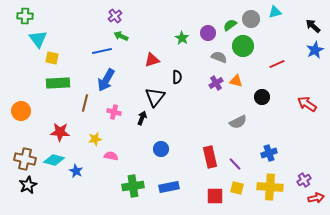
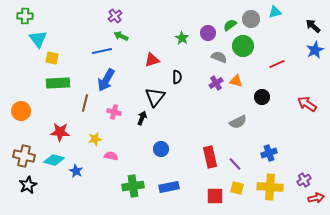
brown cross at (25, 159): moved 1 px left, 3 px up
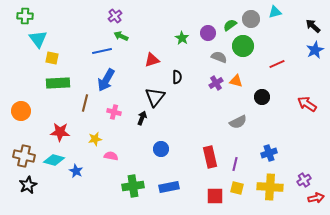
purple line at (235, 164): rotated 56 degrees clockwise
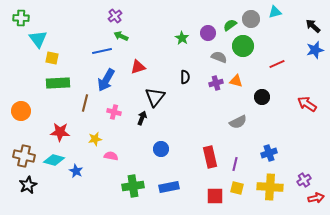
green cross at (25, 16): moved 4 px left, 2 px down
blue star at (315, 50): rotated 12 degrees clockwise
red triangle at (152, 60): moved 14 px left, 7 px down
black semicircle at (177, 77): moved 8 px right
purple cross at (216, 83): rotated 16 degrees clockwise
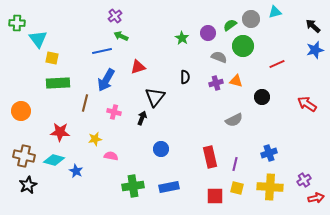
green cross at (21, 18): moved 4 px left, 5 px down
gray semicircle at (238, 122): moved 4 px left, 2 px up
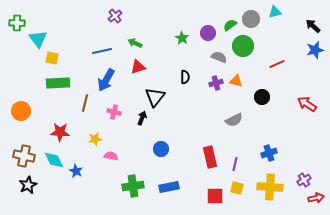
green arrow at (121, 36): moved 14 px right, 7 px down
cyan diamond at (54, 160): rotated 50 degrees clockwise
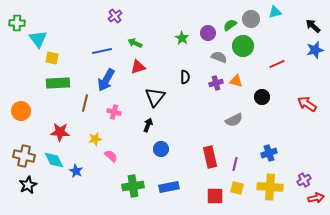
black arrow at (142, 118): moved 6 px right, 7 px down
pink semicircle at (111, 156): rotated 32 degrees clockwise
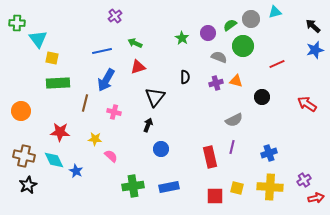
yellow star at (95, 139): rotated 16 degrees clockwise
purple line at (235, 164): moved 3 px left, 17 px up
